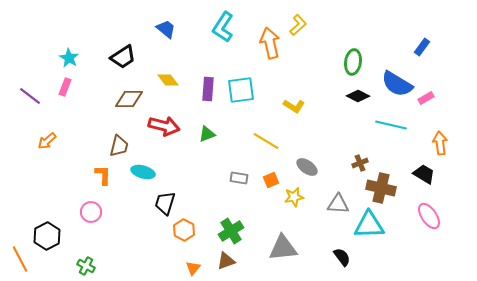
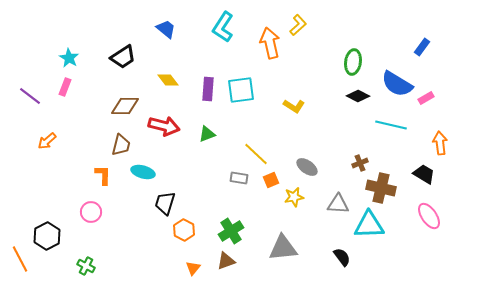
brown diamond at (129, 99): moved 4 px left, 7 px down
yellow line at (266, 141): moved 10 px left, 13 px down; rotated 12 degrees clockwise
brown trapezoid at (119, 146): moved 2 px right, 1 px up
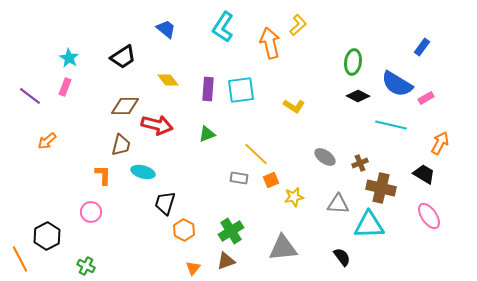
red arrow at (164, 126): moved 7 px left, 1 px up
orange arrow at (440, 143): rotated 35 degrees clockwise
gray ellipse at (307, 167): moved 18 px right, 10 px up
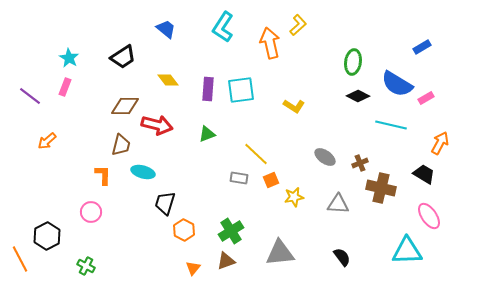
blue rectangle at (422, 47): rotated 24 degrees clockwise
cyan triangle at (369, 225): moved 38 px right, 26 px down
gray triangle at (283, 248): moved 3 px left, 5 px down
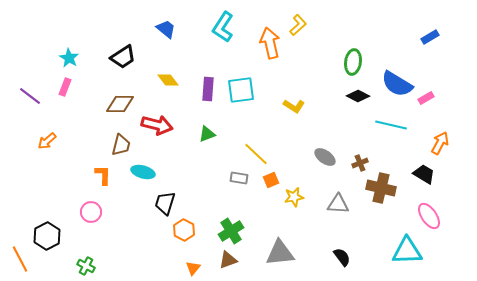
blue rectangle at (422, 47): moved 8 px right, 10 px up
brown diamond at (125, 106): moved 5 px left, 2 px up
brown triangle at (226, 261): moved 2 px right, 1 px up
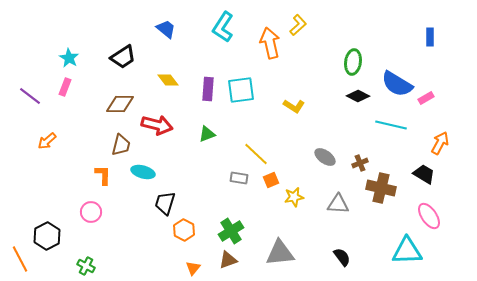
blue rectangle at (430, 37): rotated 60 degrees counterclockwise
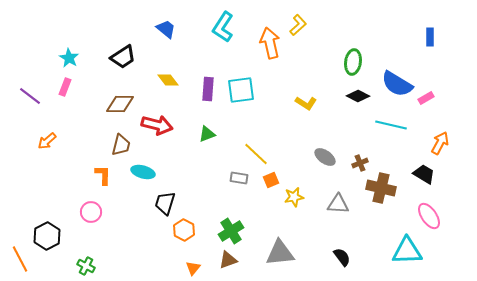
yellow L-shape at (294, 106): moved 12 px right, 3 px up
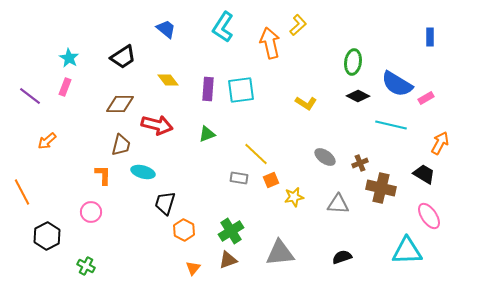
black semicircle at (342, 257): rotated 72 degrees counterclockwise
orange line at (20, 259): moved 2 px right, 67 px up
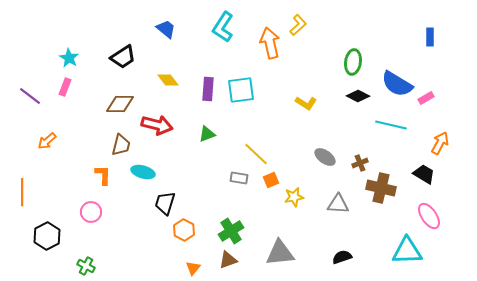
orange line at (22, 192): rotated 28 degrees clockwise
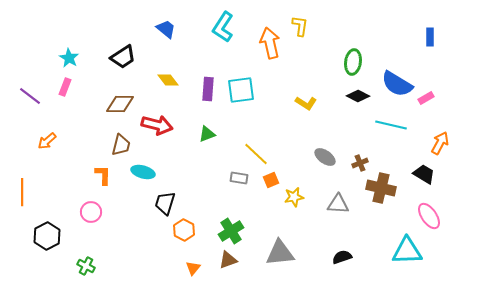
yellow L-shape at (298, 25): moved 2 px right, 1 px down; rotated 40 degrees counterclockwise
